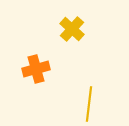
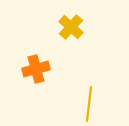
yellow cross: moved 1 px left, 2 px up
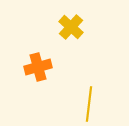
orange cross: moved 2 px right, 2 px up
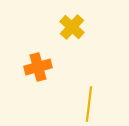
yellow cross: moved 1 px right
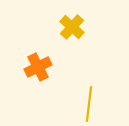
orange cross: rotated 12 degrees counterclockwise
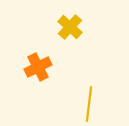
yellow cross: moved 2 px left
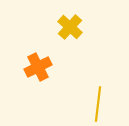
yellow line: moved 9 px right
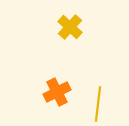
orange cross: moved 19 px right, 25 px down
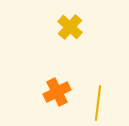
yellow line: moved 1 px up
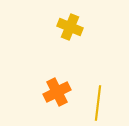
yellow cross: rotated 20 degrees counterclockwise
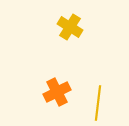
yellow cross: rotated 10 degrees clockwise
